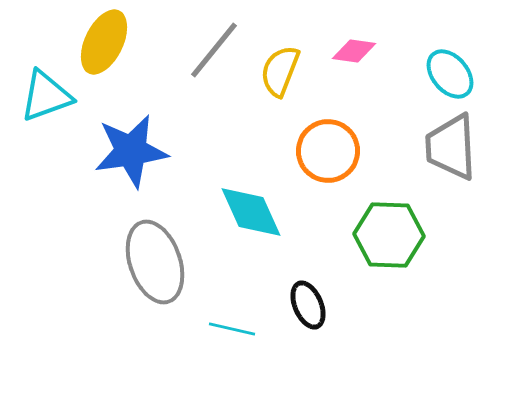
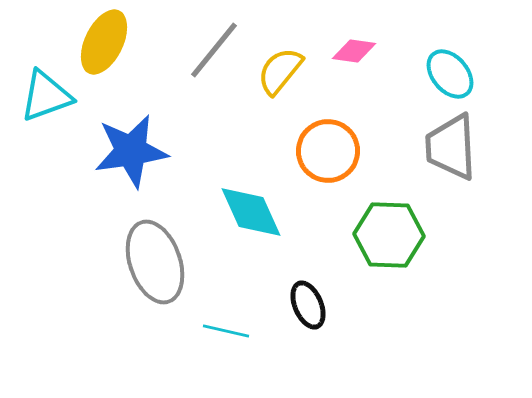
yellow semicircle: rotated 18 degrees clockwise
cyan line: moved 6 px left, 2 px down
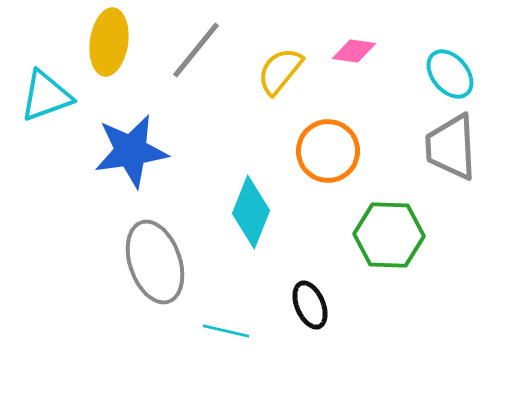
yellow ellipse: moved 5 px right; rotated 18 degrees counterclockwise
gray line: moved 18 px left
cyan diamond: rotated 46 degrees clockwise
black ellipse: moved 2 px right
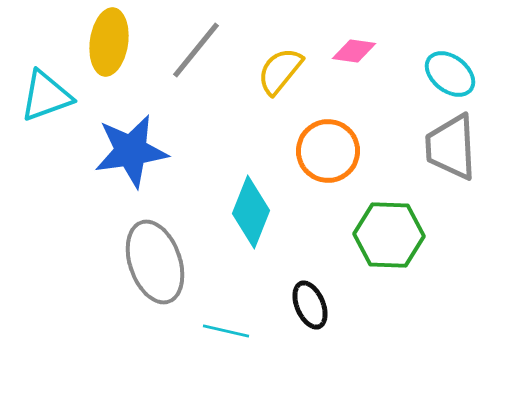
cyan ellipse: rotated 12 degrees counterclockwise
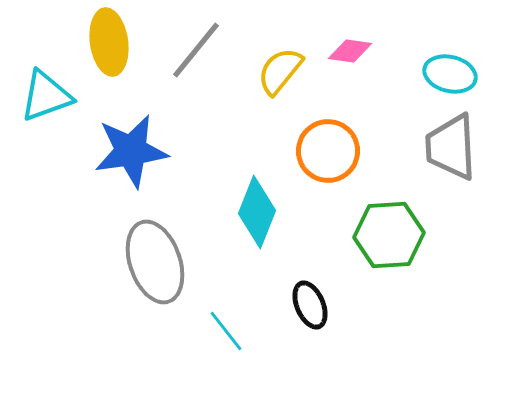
yellow ellipse: rotated 16 degrees counterclockwise
pink diamond: moved 4 px left
cyan ellipse: rotated 24 degrees counterclockwise
cyan diamond: moved 6 px right
green hexagon: rotated 6 degrees counterclockwise
cyan line: rotated 39 degrees clockwise
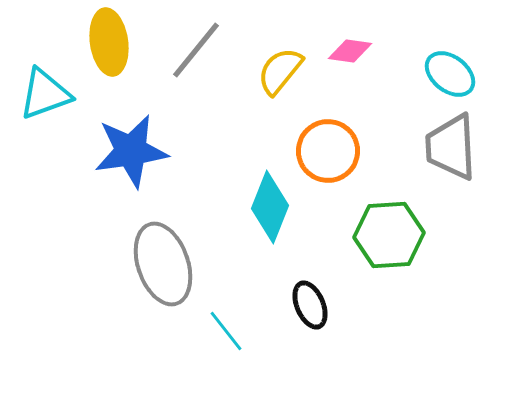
cyan ellipse: rotated 24 degrees clockwise
cyan triangle: moved 1 px left, 2 px up
cyan diamond: moved 13 px right, 5 px up
gray ellipse: moved 8 px right, 2 px down
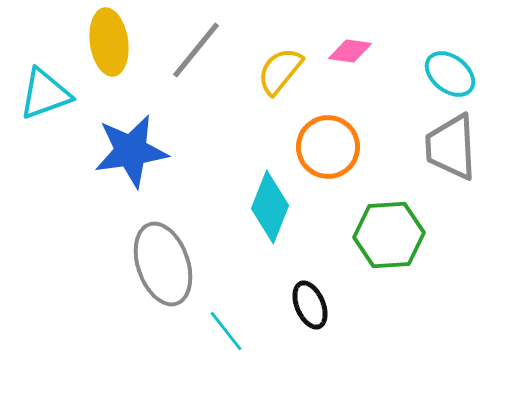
orange circle: moved 4 px up
